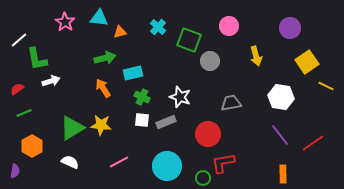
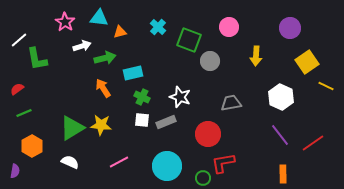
pink circle: moved 1 px down
yellow arrow: rotated 18 degrees clockwise
white arrow: moved 31 px right, 35 px up
white hexagon: rotated 15 degrees clockwise
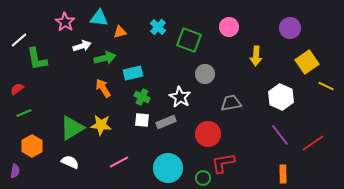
gray circle: moved 5 px left, 13 px down
white star: rotated 10 degrees clockwise
cyan circle: moved 1 px right, 2 px down
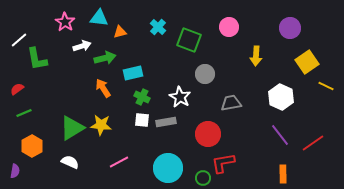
gray rectangle: rotated 12 degrees clockwise
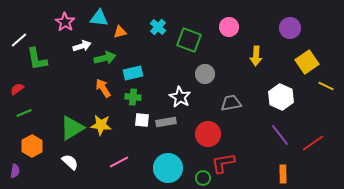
green cross: moved 9 px left; rotated 21 degrees counterclockwise
white semicircle: rotated 18 degrees clockwise
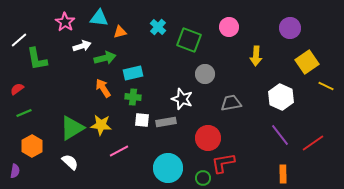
white star: moved 2 px right, 2 px down; rotated 10 degrees counterclockwise
red circle: moved 4 px down
pink line: moved 11 px up
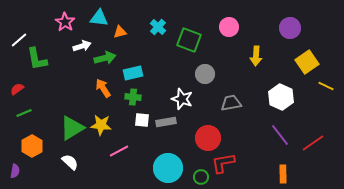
green circle: moved 2 px left, 1 px up
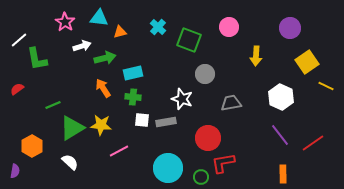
green line: moved 29 px right, 8 px up
